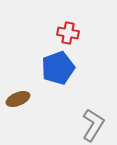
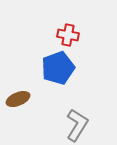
red cross: moved 2 px down
gray L-shape: moved 16 px left
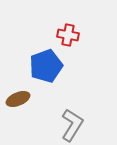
blue pentagon: moved 12 px left, 2 px up
gray L-shape: moved 5 px left
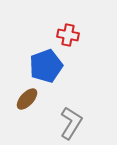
brown ellipse: moved 9 px right; rotated 25 degrees counterclockwise
gray L-shape: moved 1 px left, 2 px up
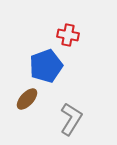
gray L-shape: moved 4 px up
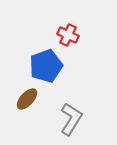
red cross: rotated 15 degrees clockwise
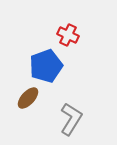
brown ellipse: moved 1 px right, 1 px up
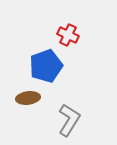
brown ellipse: rotated 40 degrees clockwise
gray L-shape: moved 2 px left, 1 px down
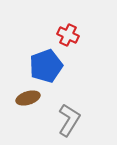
brown ellipse: rotated 10 degrees counterclockwise
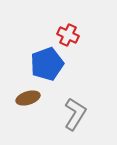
blue pentagon: moved 1 px right, 2 px up
gray L-shape: moved 6 px right, 6 px up
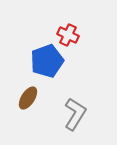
blue pentagon: moved 3 px up
brown ellipse: rotated 40 degrees counterclockwise
